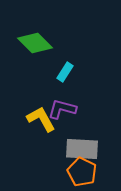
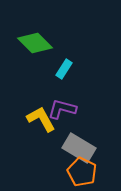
cyan rectangle: moved 1 px left, 3 px up
gray rectangle: moved 3 px left, 1 px up; rotated 28 degrees clockwise
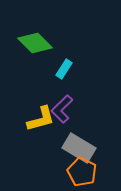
purple L-shape: rotated 60 degrees counterclockwise
yellow L-shape: rotated 104 degrees clockwise
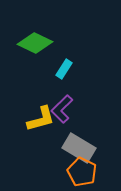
green diamond: rotated 20 degrees counterclockwise
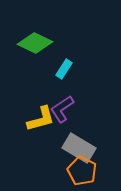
purple L-shape: rotated 12 degrees clockwise
orange pentagon: moved 1 px up
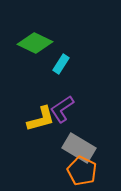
cyan rectangle: moved 3 px left, 5 px up
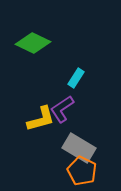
green diamond: moved 2 px left
cyan rectangle: moved 15 px right, 14 px down
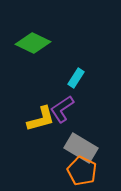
gray rectangle: moved 2 px right
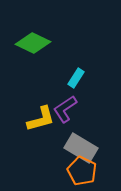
purple L-shape: moved 3 px right
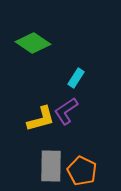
green diamond: rotated 8 degrees clockwise
purple L-shape: moved 1 px right, 2 px down
gray rectangle: moved 30 px left, 18 px down; rotated 60 degrees clockwise
